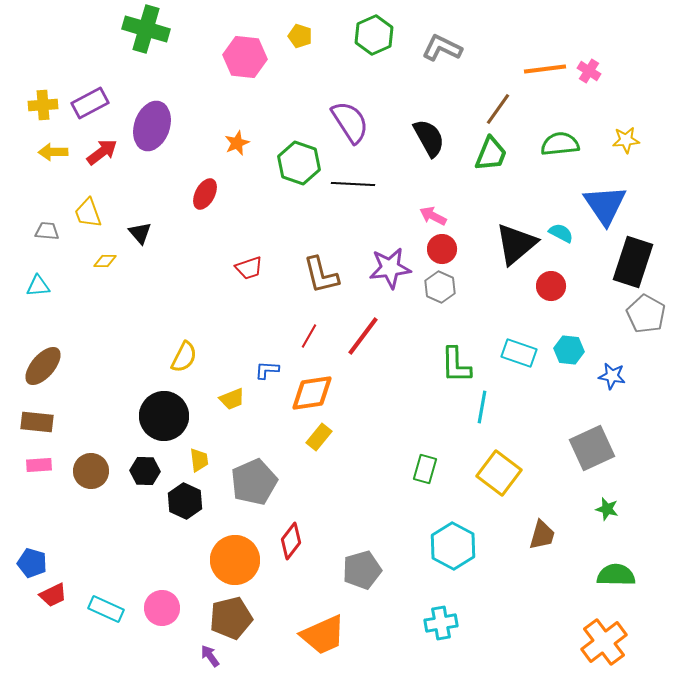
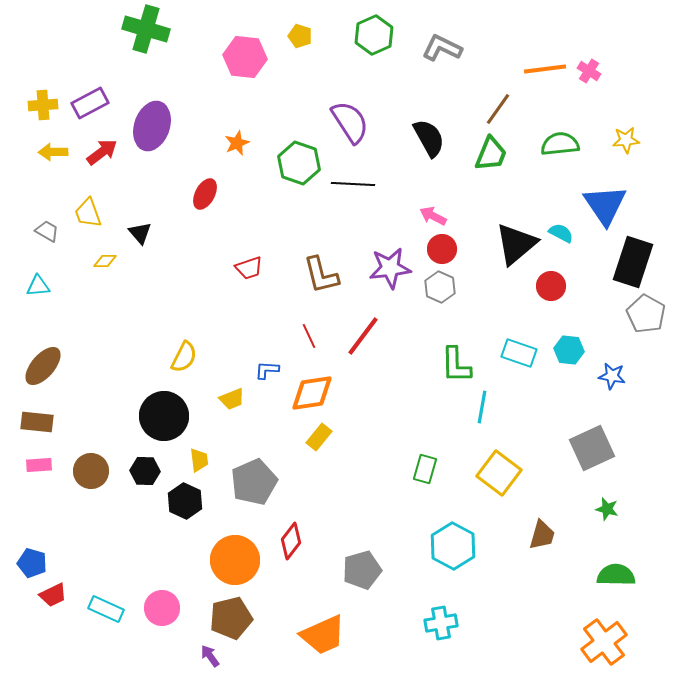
gray trapezoid at (47, 231): rotated 25 degrees clockwise
red line at (309, 336): rotated 55 degrees counterclockwise
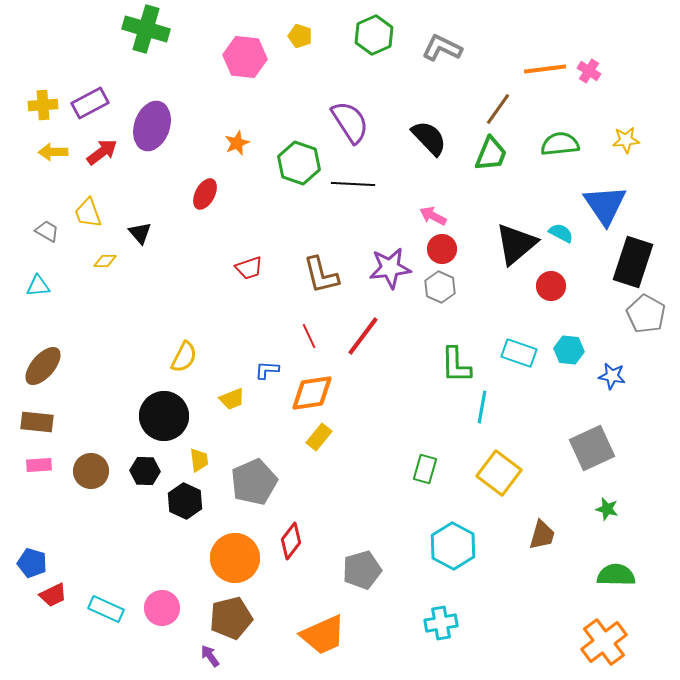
black semicircle at (429, 138): rotated 15 degrees counterclockwise
orange circle at (235, 560): moved 2 px up
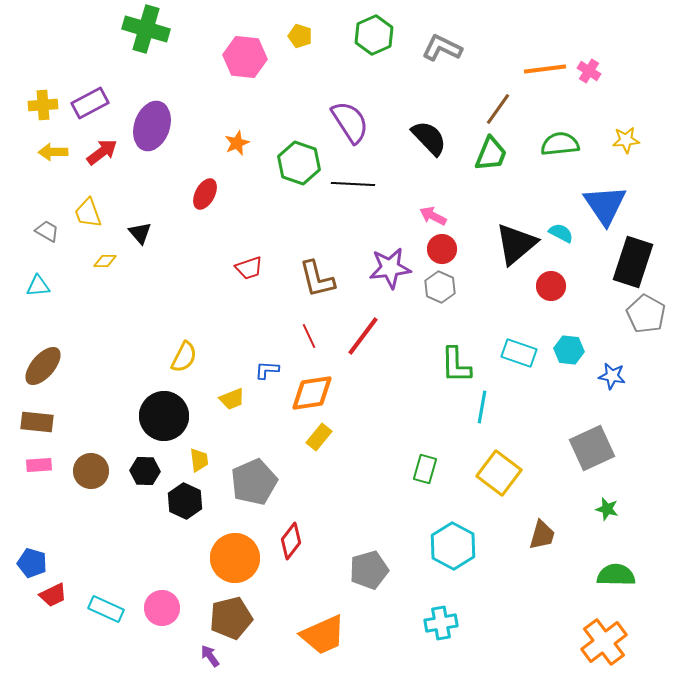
brown L-shape at (321, 275): moved 4 px left, 4 px down
gray pentagon at (362, 570): moved 7 px right
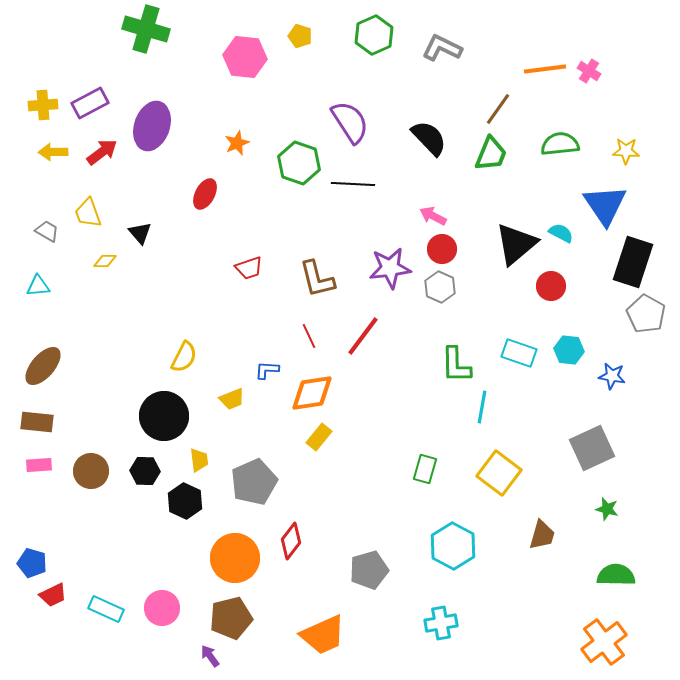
yellow star at (626, 140): moved 11 px down; rotated 8 degrees clockwise
